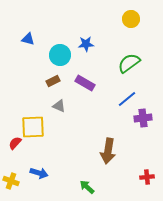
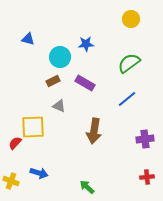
cyan circle: moved 2 px down
purple cross: moved 2 px right, 21 px down
brown arrow: moved 14 px left, 20 px up
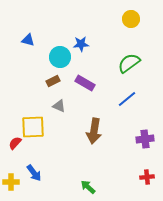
blue triangle: moved 1 px down
blue star: moved 5 px left
blue arrow: moved 5 px left; rotated 36 degrees clockwise
yellow cross: moved 1 px down; rotated 21 degrees counterclockwise
green arrow: moved 1 px right
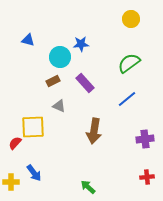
purple rectangle: rotated 18 degrees clockwise
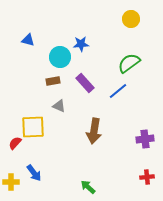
brown rectangle: rotated 16 degrees clockwise
blue line: moved 9 px left, 8 px up
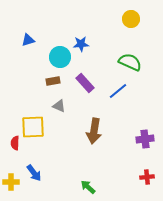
blue triangle: rotated 32 degrees counterclockwise
green semicircle: moved 1 px right, 1 px up; rotated 60 degrees clockwise
red semicircle: rotated 40 degrees counterclockwise
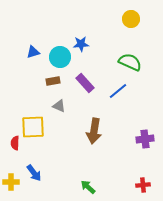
blue triangle: moved 5 px right, 12 px down
red cross: moved 4 px left, 8 px down
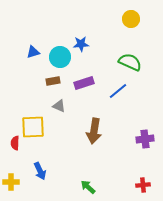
purple rectangle: moved 1 px left; rotated 66 degrees counterclockwise
blue arrow: moved 6 px right, 2 px up; rotated 12 degrees clockwise
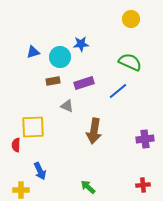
gray triangle: moved 8 px right
red semicircle: moved 1 px right, 2 px down
yellow cross: moved 10 px right, 8 px down
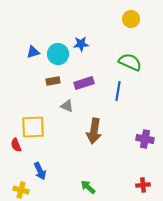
cyan circle: moved 2 px left, 3 px up
blue line: rotated 42 degrees counterclockwise
purple cross: rotated 18 degrees clockwise
red semicircle: rotated 24 degrees counterclockwise
yellow cross: rotated 14 degrees clockwise
